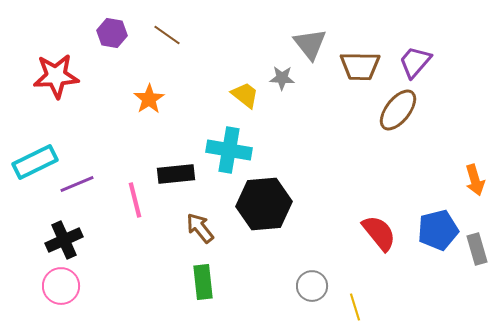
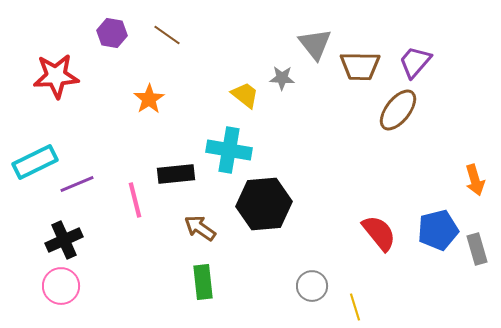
gray triangle: moved 5 px right
brown arrow: rotated 16 degrees counterclockwise
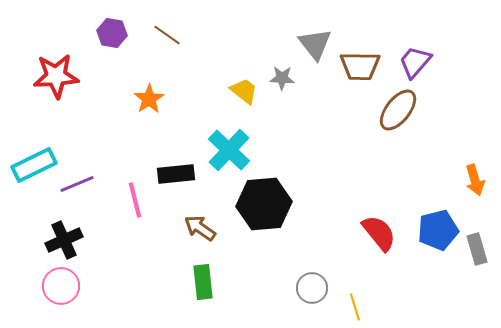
yellow trapezoid: moved 1 px left, 4 px up
cyan cross: rotated 33 degrees clockwise
cyan rectangle: moved 1 px left, 3 px down
gray circle: moved 2 px down
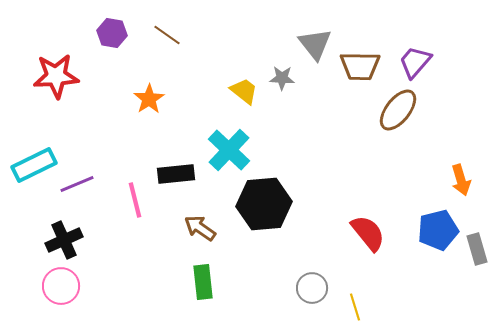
orange arrow: moved 14 px left
red semicircle: moved 11 px left
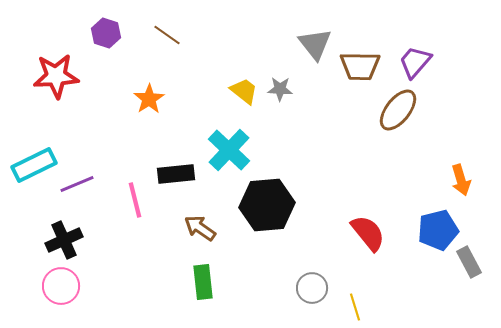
purple hexagon: moved 6 px left; rotated 8 degrees clockwise
gray star: moved 2 px left, 11 px down
black hexagon: moved 3 px right, 1 px down
gray rectangle: moved 8 px left, 13 px down; rotated 12 degrees counterclockwise
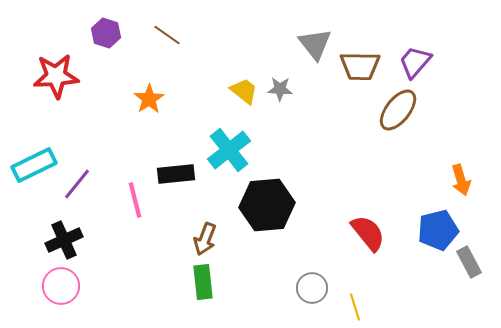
cyan cross: rotated 9 degrees clockwise
purple line: rotated 28 degrees counterclockwise
brown arrow: moved 5 px right, 11 px down; rotated 104 degrees counterclockwise
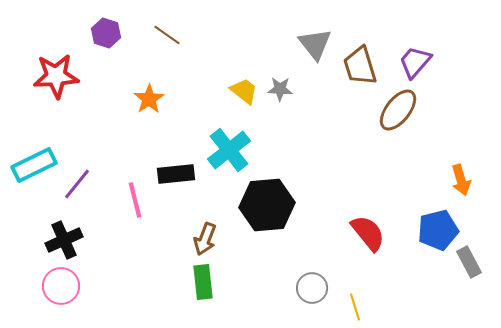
brown trapezoid: rotated 72 degrees clockwise
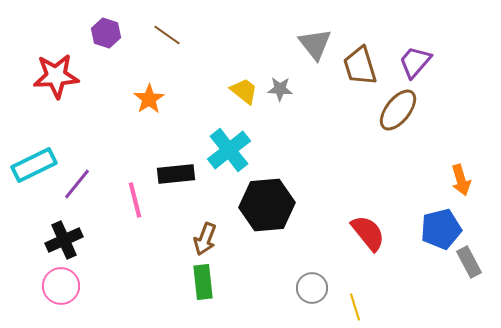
blue pentagon: moved 3 px right, 1 px up
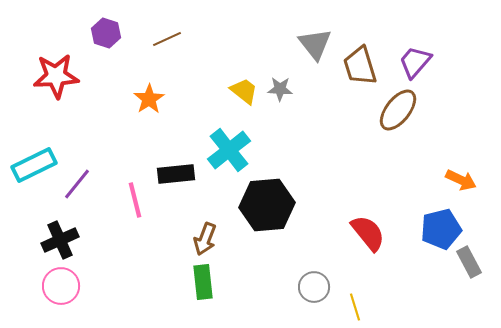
brown line: moved 4 px down; rotated 60 degrees counterclockwise
orange arrow: rotated 48 degrees counterclockwise
black cross: moved 4 px left
gray circle: moved 2 px right, 1 px up
